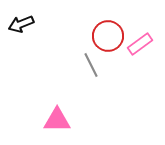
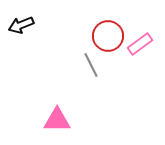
black arrow: moved 1 px down
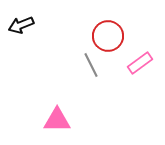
pink rectangle: moved 19 px down
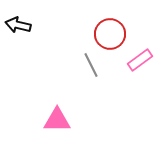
black arrow: moved 3 px left; rotated 35 degrees clockwise
red circle: moved 2 px right, 2 px up
pink rectangle: moved 3 px up
